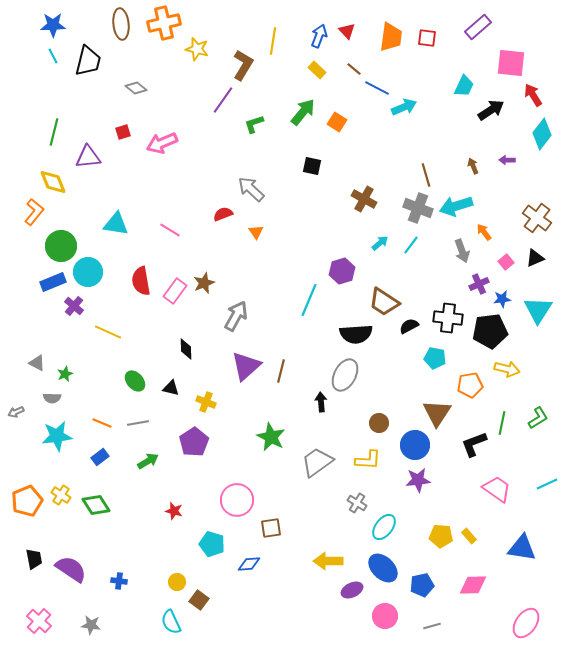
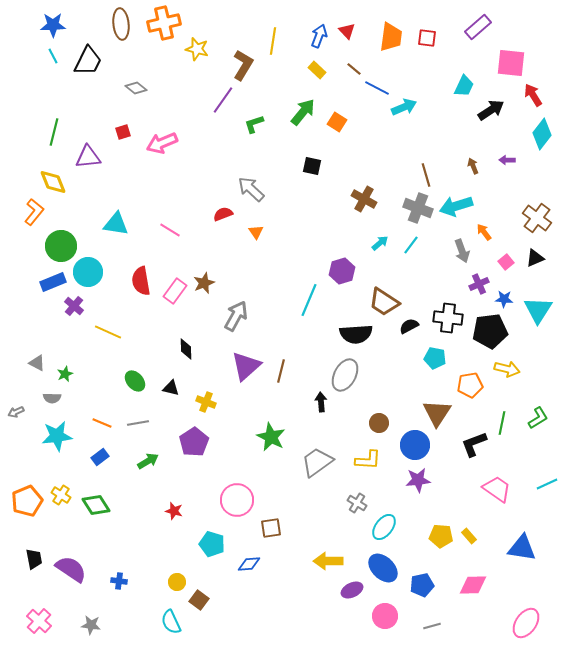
black trapezoid at (88, 61): rotated 12 degrees clockwise
blue star at (502, 299): moved 2 px right; rotated 12 degrees clockwise
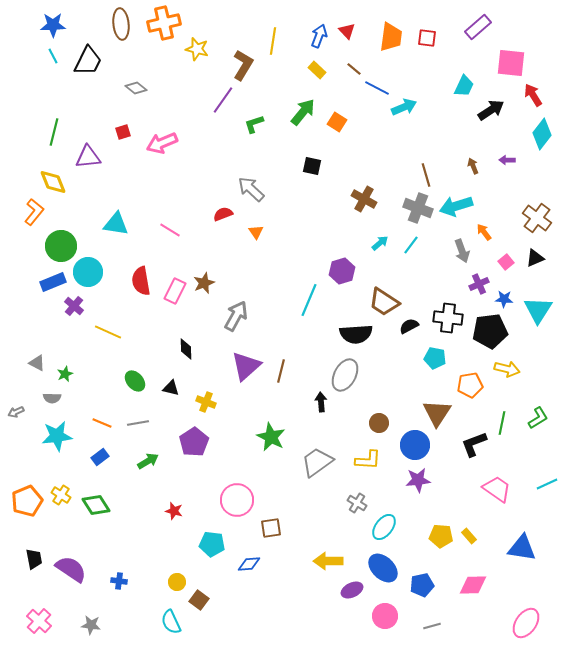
pink rectangle at (175, 291): rotated 10 degrees counterclockwise
cyan pentagon at (212, 544): rotated 10 degrees counterclockwise
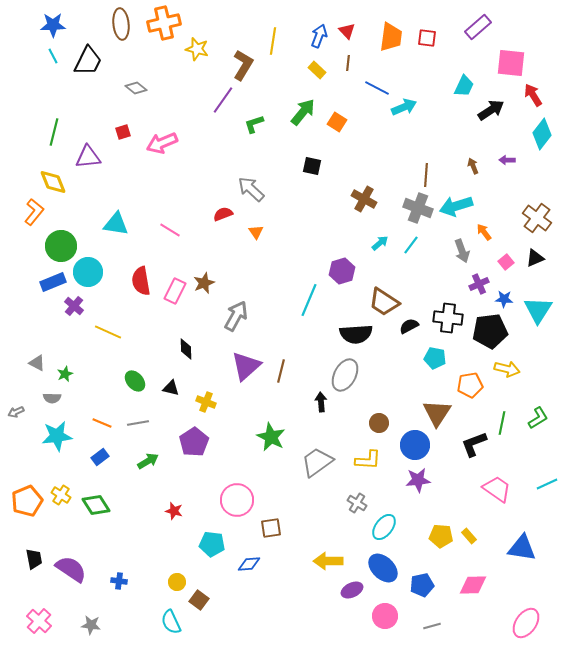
brown line at (354, 69): moved 6 px left, 6 px up; rotated 56 degrees clockwise
brown line at (426, 175): rotated 20 degrees clockwise
